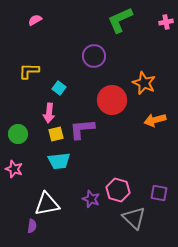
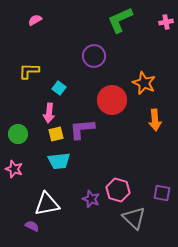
orange arrow: rotated 80 degrees counterclockwise
purple square: moved 3 px right
purple semicircle: rotated 72 degrees counterclockwise
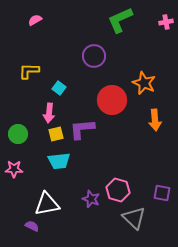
pink star: rotated 18 degrees counterclockwise
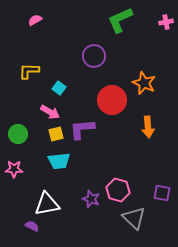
pink arrow: moved 1 px right, 1 px up; rotated 66 degrees counterclockwise
orange arrow: moved 7 px left, 7 px down
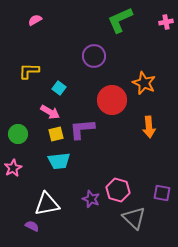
orange arrow: moved 1 px right
pink star: moved 1 px left, 1 px up; rotated 30 degrees counterclockwise
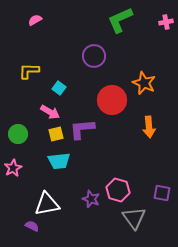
gray triangle: rotated 10 degrees clockwise
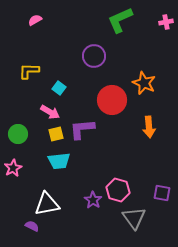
purple star: moved 2 px right, 1 px down; rotated 12 degrees clockwise
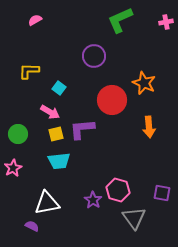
white triangle: moved 1 px up
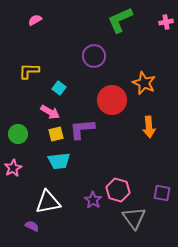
white triangle: moved 1 px right, 1 px up
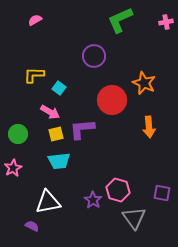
yellow L-shape: moved 5 px right, 4 px down
